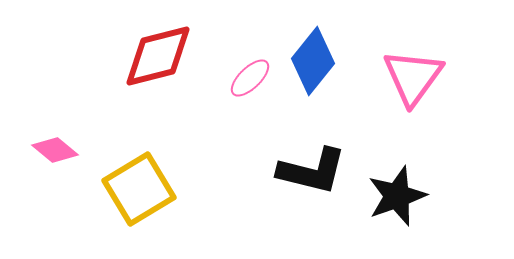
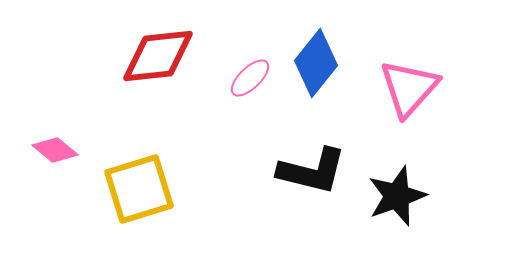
red diamond: rotated 8 degrees clockwise
blue diamond: moved 3 px right, 2 px down
pink triangle: moved 4 px left, 11 px down; rotated 6 degrees clockwise
yellow square: rotated 14 degrees clockwise
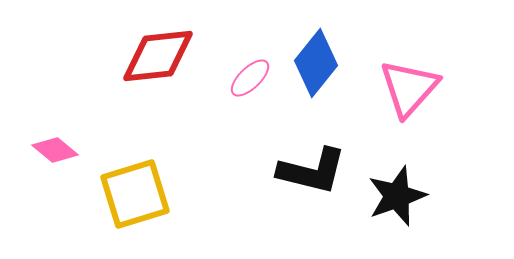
yellow square: moved 4 px left, 5 px down
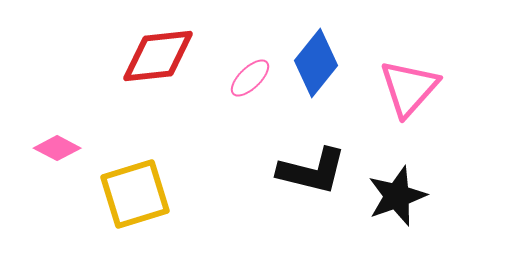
pink diamond: moved 2 px right, 2 px up; rotated 12 degrees counterclockwise
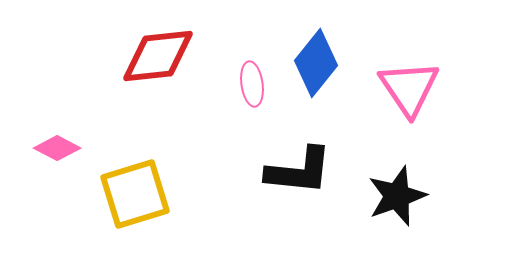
pink ellipse: moved 2 px right, 6 px down; rotated 54 degrees counterclockwise
pink triangle: rotated 16 degrees counterclockwise
black L-shape: moved 13 px left; rotated 8 degrees counterclockwise
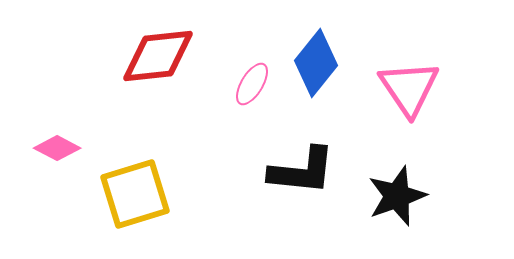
pink ellipse: rotated 39 degrees clockwise
black L-shape: moved 3 px right
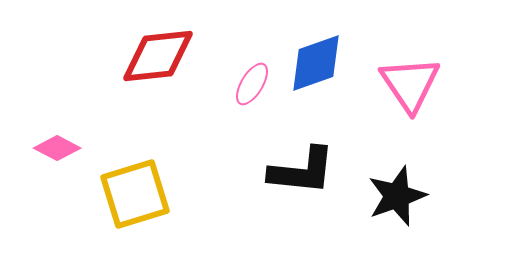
blue diamond: rotated 32 degrees clockwise
pink triangle: moved 1 px right, 4 px up
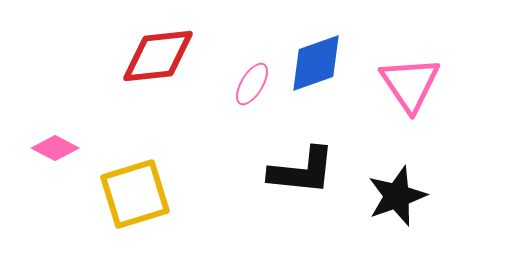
pink diamond: moved 2 px left
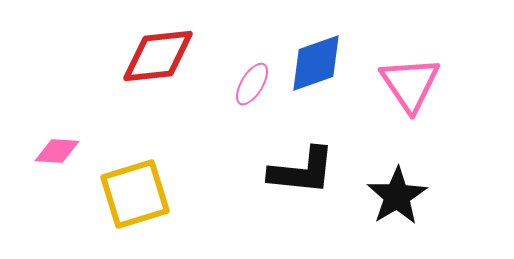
pink diamond: moved 2 px right, 3 px down; rotated 24 degrees counterclockwise
black star: rotated 12 degrees counterclockwise
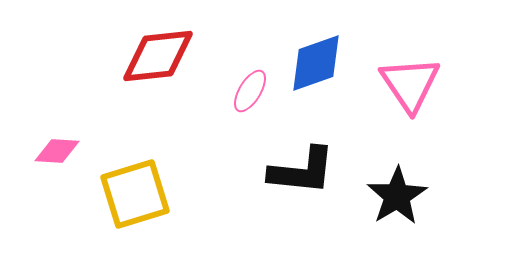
pink ellipse: moved 2 px left, 7 px down
